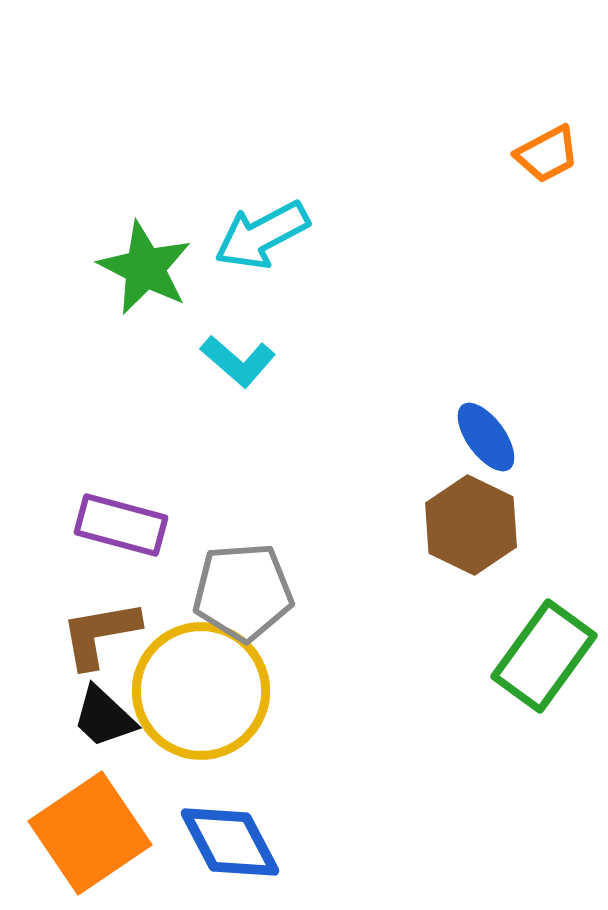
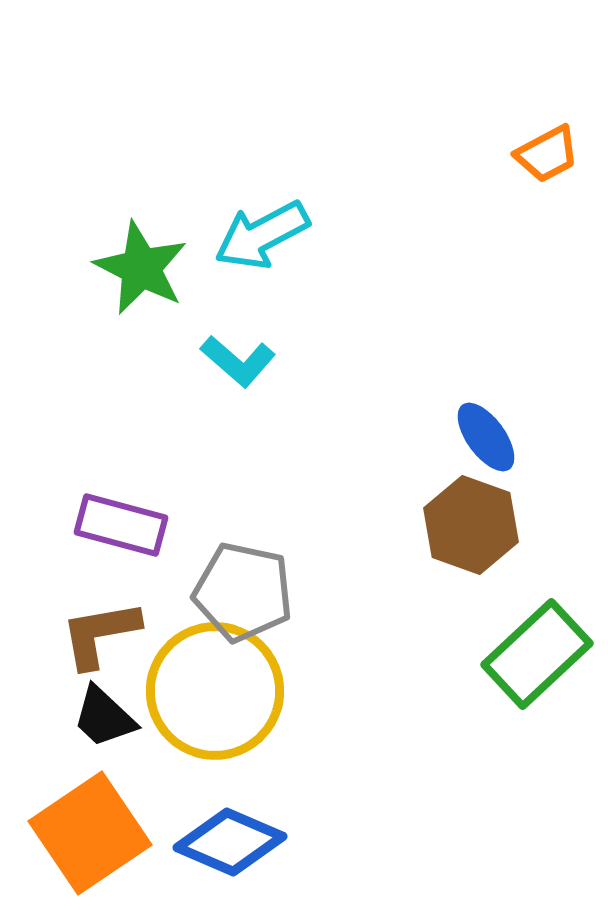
green star: moved 4 px left
brown hexagon: rotated 6 degrees counterclockwise
gray pentagon: rotated 16 degrees clockwise
green rectangle: moved 7 px left, 2 px up; rotated 11 degrees clockwise
yellow circle: moved 14 px right
blue diamond: rotated 39 degrees counterclockwise
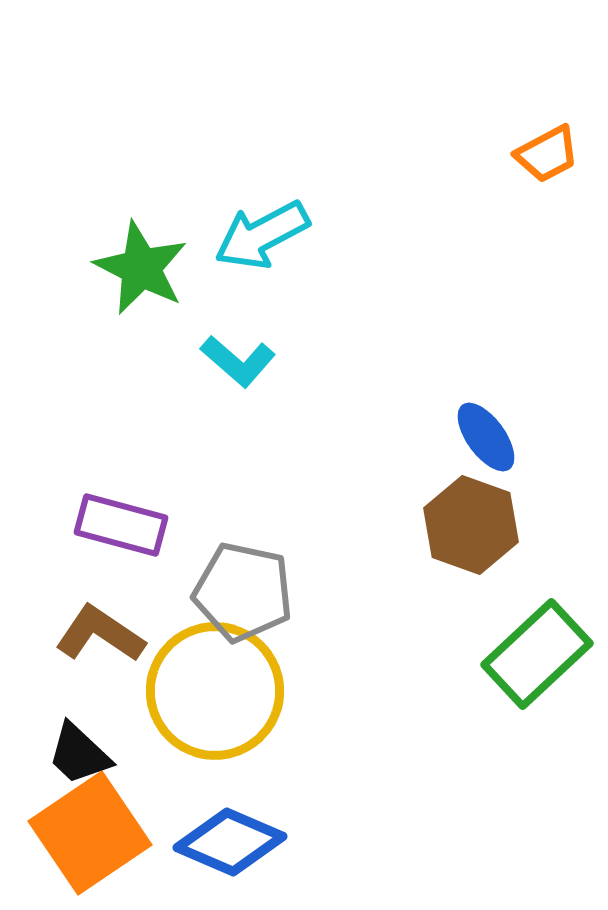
brown L-shape: rotated 44 degrees clockwise
black trapezoid: moved 25 px left, 37 px down
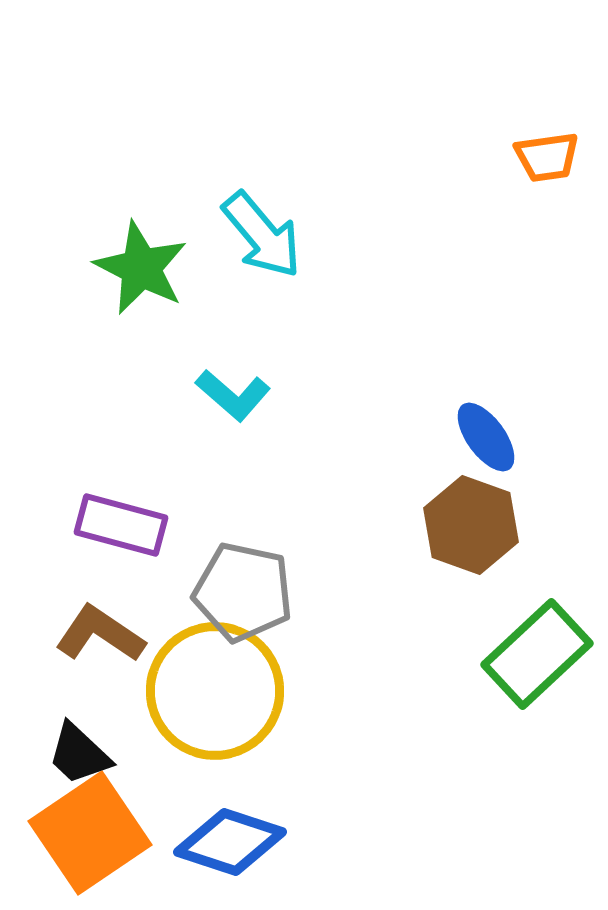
orange trapezoid: moved 3 px down; rotated 20 degrees clockwise
cyan arrow: rotated 102 degrees counterclockwise
cyan L-shape: moved 5 px left, 34 px down
blue diamond: rotated 5 degrees counterclockwise
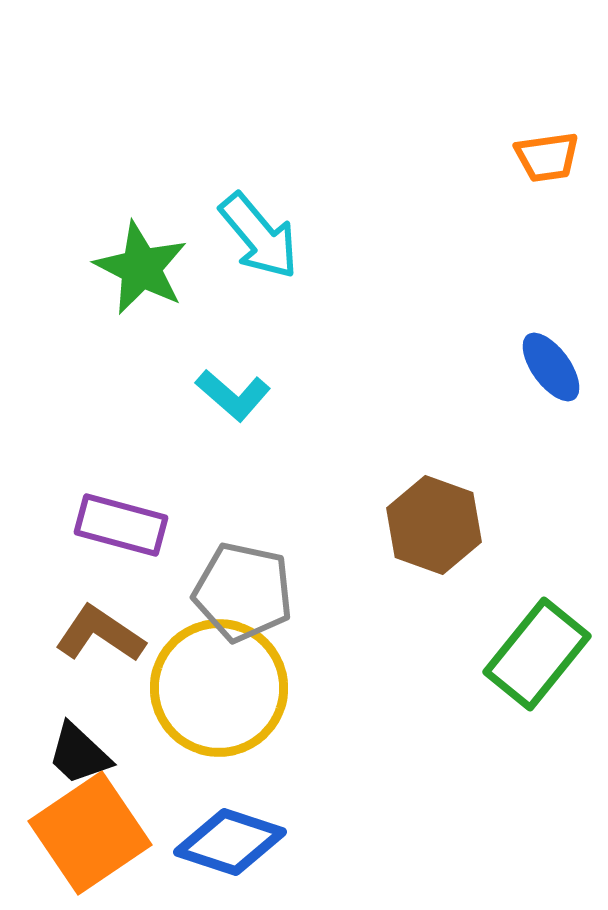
cyan arrow: moved 3 px left, 1 px down
blue ellipse: moved 65 px right, 70 px up
brown hexagon: moved 37 px left
green rectangle: rotated 8 degrees counterclockwise
yellow circle: moved 4 px right, 3 px up
